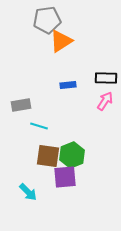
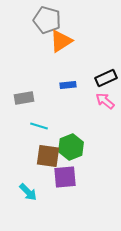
gray pentagon: rotated 24 degrees clockwise
black rectangle: rotated 25 degrees counterclockwise
pink arrow: rotated 84 degrees counterclockwise
gray rectangle: moved 3 px right, 7 px up
green hexagon: moved 1 px left, 8 px up
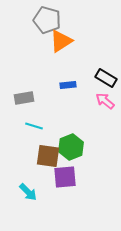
black rectangle: rotated 55 degrees clockwise
cyan line: moved 5 px left
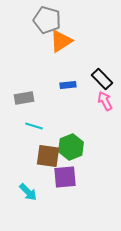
black rectangle: moved 4 px left, 1 px down; rotated 15 degrees clockwise
pink arrow: rotated 24 degrees clockwise
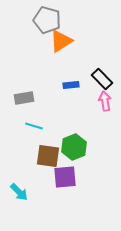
blue rectangle: moved 3 px right
pink arrow: rotated 18 degrees clockwise
green hexagon: moved 3 px right
cyan arrow: moved 9 px left
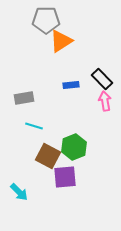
gray pentagon: moved 1 px left; rotated 16 degrees counterclockwise
brown square: rotated 20 degrees clockwise
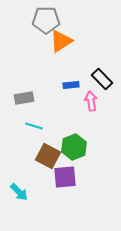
pink arrow: moved 14 px left
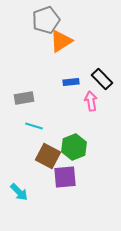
gray pentagon: rotated 20 degrees counterclockwise
blue rectangle: moved 3 px up
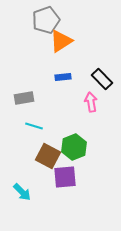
blue rectangle: moved 8 px left, 5 px up
pink arrow: moved 1 px down
cyan arrow: moved 3 px right
